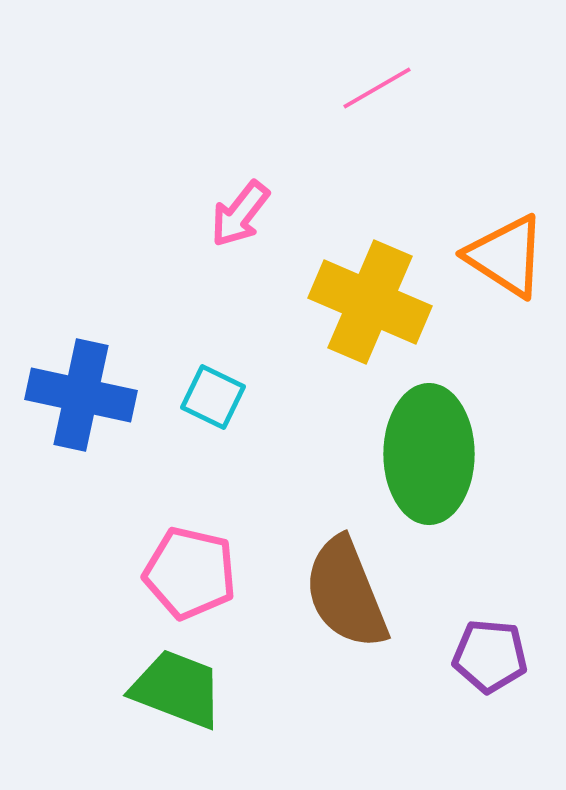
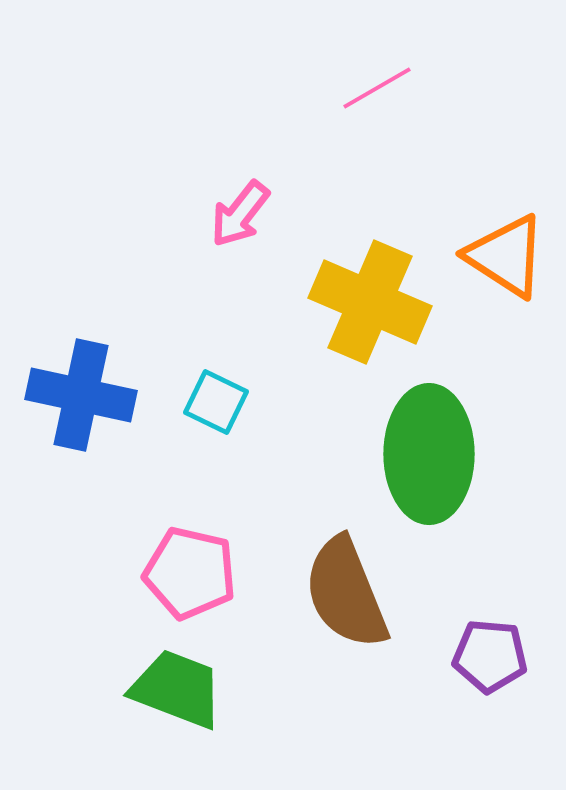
cyan square: moved 3 px right, 5 px down
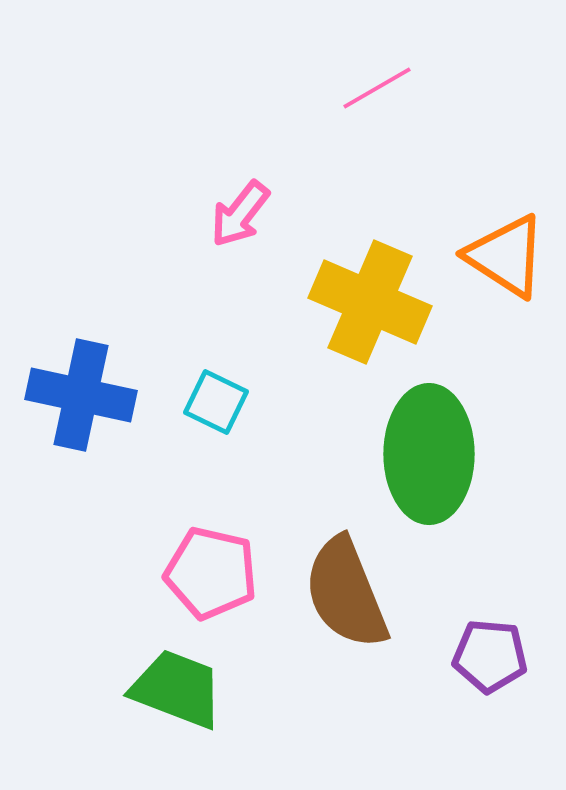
pink pentagon: moved 21 px right
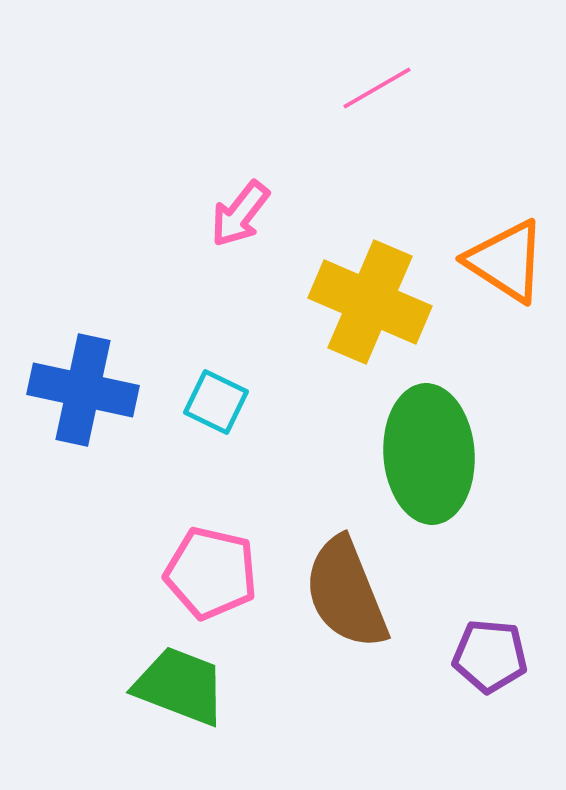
orange triangle: moved 5 px down
blue cross: moved 2 px right, 5 px up
green ellipse: rotated 4 degrees counterclockwise
green trapezoid: moved 3 px right, 3 px up
